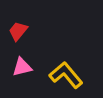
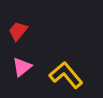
pink triangle: rotated 25 degrees counterclockwise
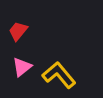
yellow L-shape: moved 7 px left
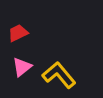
red trapezoid: moved 2 px down; rotated 25 degrees clockwise
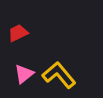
pink triangle: moved 2 px right, 7 px down
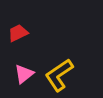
yellow L-shape: rotated 84 degrees counterclockwise
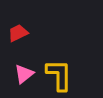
yellow L-shape: rotated 124 degrees clockwise
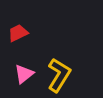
yellow L-shape: rotated 32 degrees clockwise
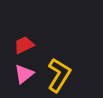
red trapezoid: moved 6 px right, 12 px down
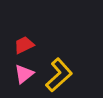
yellow L-shape: rotated 16 degrees clockwise
